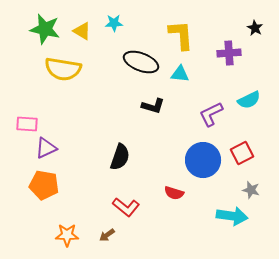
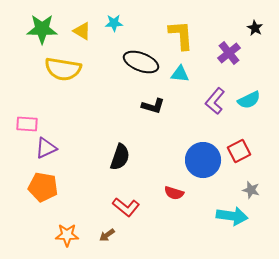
green star: moved 3 px left; rotated 12 degrees counterclockwise
purple cross: rotated 35 degrees counterclockwise
purple L-shape: moved 4 px right, 13 px up; rotated 24 degrees counterclockwise
red square: moved 3 px left, 2 px up
orange pentagon: moved 1 px left, 2 px down
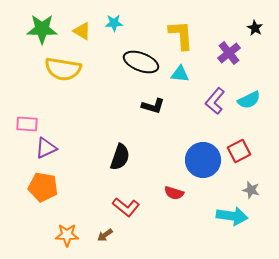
brown arrow: moved 2 px left
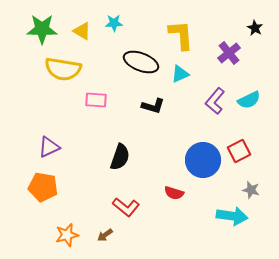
cyan triangle: rotated 30 degrees counterclockwise
pink rectangle: moved 69 px right, 24 px up
purple triangle: moved 3 px right, 1 px up
orange star: rotated 15 degrees counterclockwise
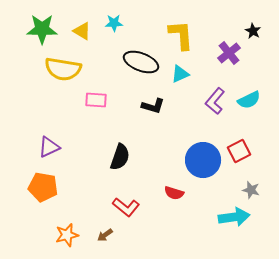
black star: moved 2 px left, 3 px down
cyan arrow: moved 2 px right, 1 px down; rotated 16 degrees counterclockwise
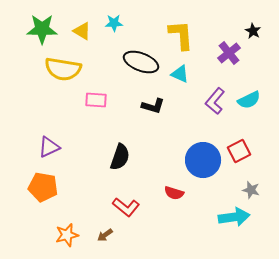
cyan triangle: rotated 48 degrees clockwise
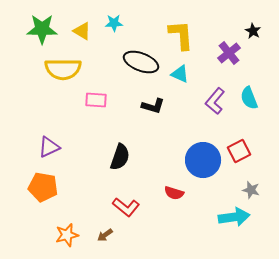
yellow semicircle: rotated 9 degrees counterclockwise
cyan semicircle: moved 2 px up; rotated 95 degrees clockwise
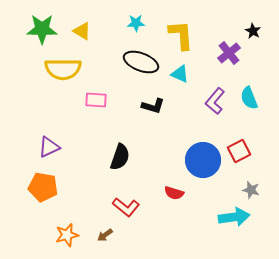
cyan star: moved 22 px right
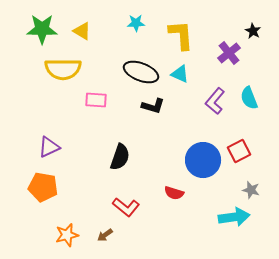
black ellipse: moved 10 px down
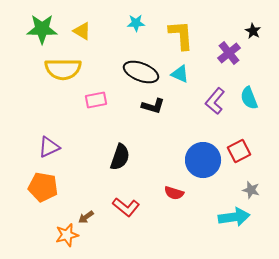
pink rectangle: rotated 15 degrees counterclockwise
brown arrow: moved 19 px left, 18 px up
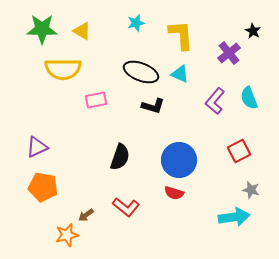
cyan star: rotated 12 degrees counterclockwise
purple triangle: moved 12 px left
blue circle: moved 24 px left
brown arrow: moved 2 px up
